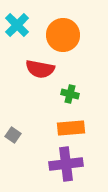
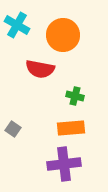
cyan cross: rotated 15 degrees counterclockwise
green cross: moved 5 px right, 2 px down
gray square: moved 6 px up
purple cross: moved 2 px left
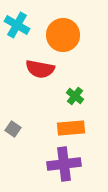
green cross: rotated 24 degrees clockwise
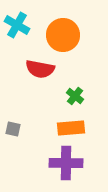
gray square: rotated 21 degrees counterclockwise
purple cross: moved 2 px right, 1 px up; rotated 8 degrees clockwise
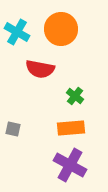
cyan cross: moved 7 px down
orange circle: moved 2 px left, 6 px up
purple cross: moved 4 px right, 2 px down; rotated 28 degrees clockwise
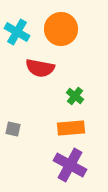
red semicircle: moved 1 px up
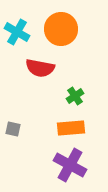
green cross: rotated 18 degrees clockwise
